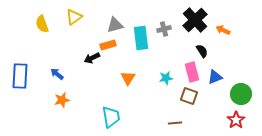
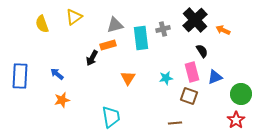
gray cross: moved 1 px left
black arrow: rotated 35 degrees counterclockwise
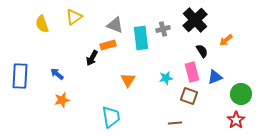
gray triangle: rotated 36 degrees clockwise
orange arrow: moved 3 px right, 10 px down; rotated 64 degrees counterclockwise
orange triangle: moved 2 px down
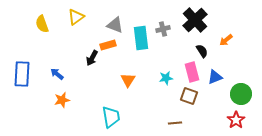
yellow triangle: moved 2 px right
blue rectangle: moved 2 px right, 2 px up
